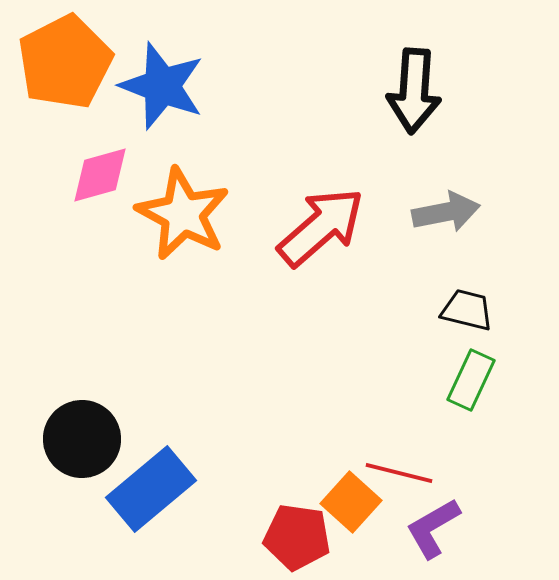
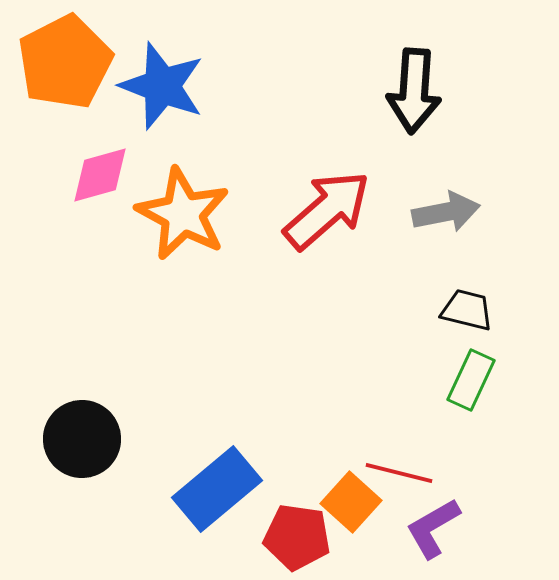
red arrow: moved 6 px right, 17 px up
blue rectangle: moved 66 px right
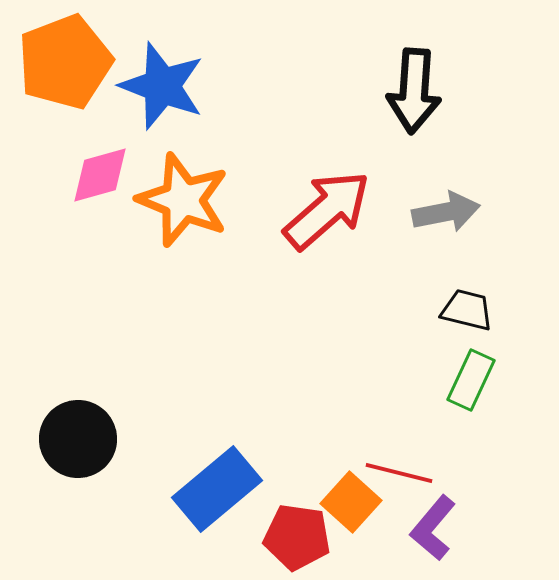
orange pentagon: rotated 6 degrees clockwise
orange star: moved 14 px up; rotated 6 degrees counterclockwise
black circle: moved 4 px left
purple L-shape: rotated 20 degrees counterclockwise
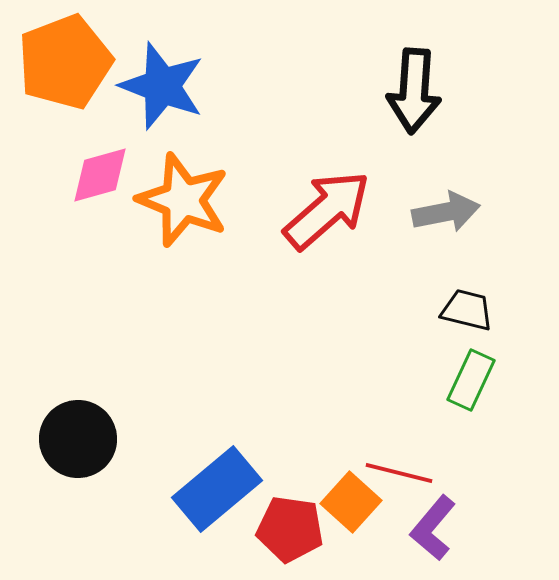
red pentagon: moved 7 px left, 8 px up
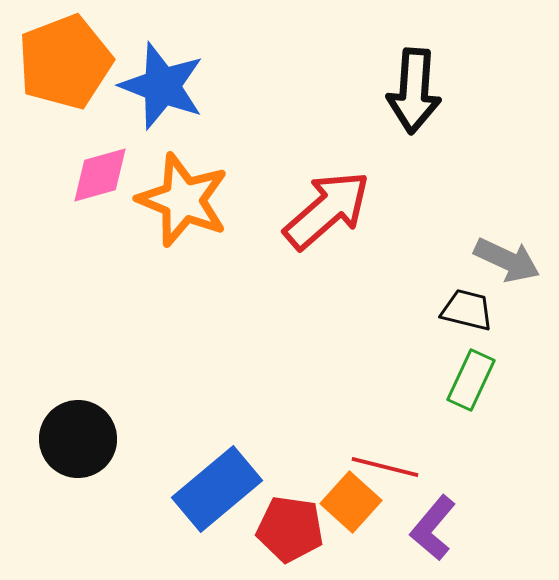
gray arrow: moved 61 px right, 48 px down; rotated 36 degrees clockwise
red line: moved 14 px left, 6 px up
